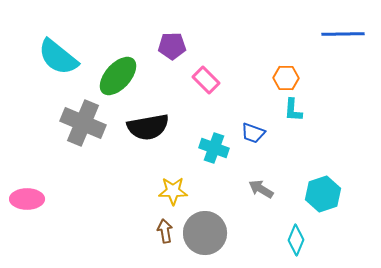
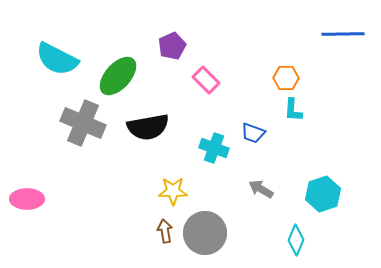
purple pentagon: rotated 24 degrees counterclockwise
cyan semicircle: moved 1 px left, 2 px down; rotated 12 degrees counterclockwise
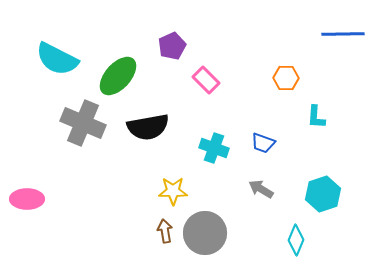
cyan L-shape: moved 23 px right, 7 px down
blue trapezoid: moved 10 px right, 10 px down
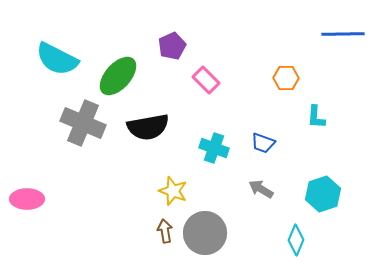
yellow star: rotated 20 degrees clockwise
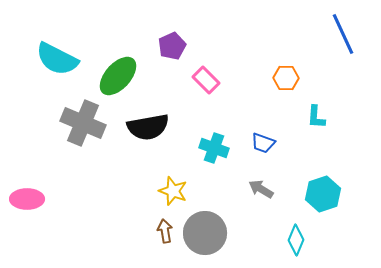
blue line: rotated 66 degrees clockwise
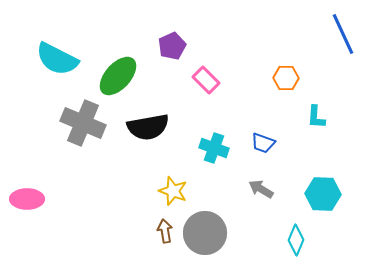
cyan hexagon: rotated 20 degrees clockwise
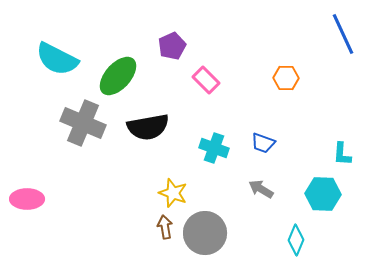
cyan L-shape: moved 26 px right, 37 px down
yellow star: moved 2 px down
brown arrow: moved 4 px up
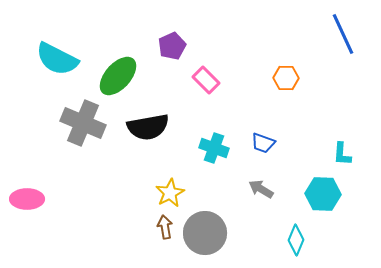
yellow star: moved 3 px left; rotated 24 degrees clockwise
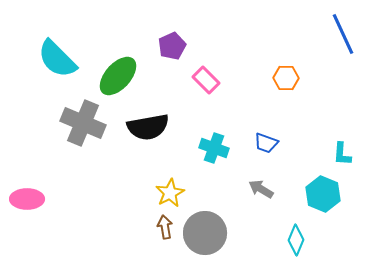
cyan semicircle: rotated 18 degrees clockwise
blue trapezoid: moved 3 px right
cyan hexagon: rotated 20 degrees clockwise
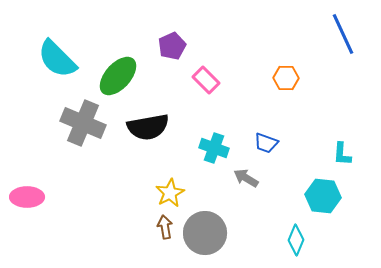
gray arrow: moved 15 px left, 11 px up
cyan hexagon: moved 2 px down; rotated 16 degrees counterclockwise
pink ellipse: moved 2 px up
